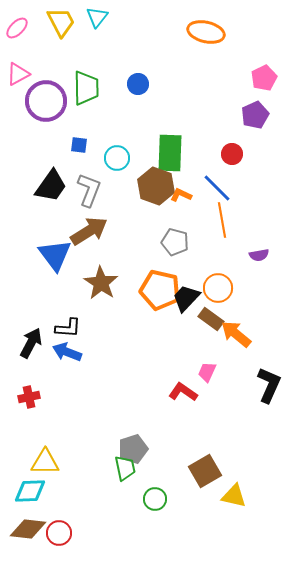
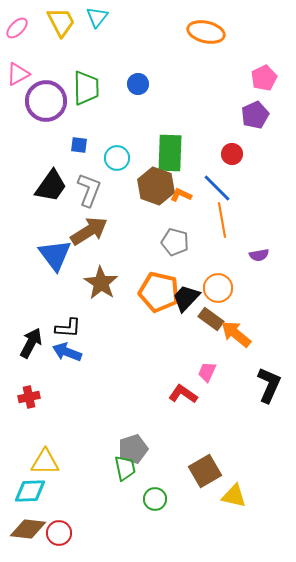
orange pentagon at (160, 290): moved 1 px left, 2 px down
red L-shape at (183, 392): moved 2 px down
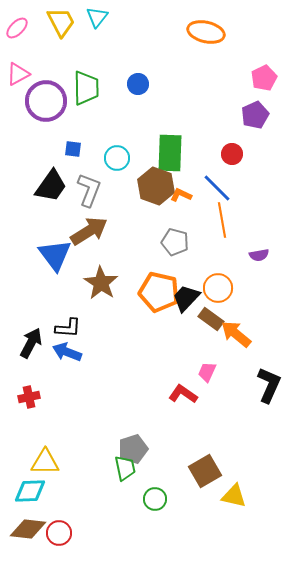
blue square at (79, 145): moved 6 px left, 4 px down
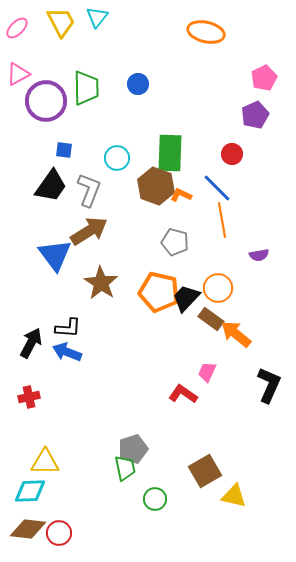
blue square at (73, 149): moved 9 px left, 1 px down
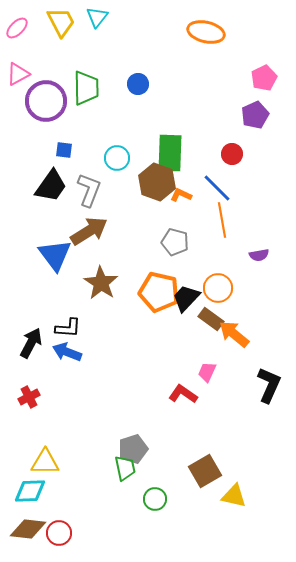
brown hexagon at (156, 186): moved 1 px right, 4 px up
orange arrow at (236, 334): moved 2 px left
red cross at (29, 397): rotated 15 degrees counterclockwise
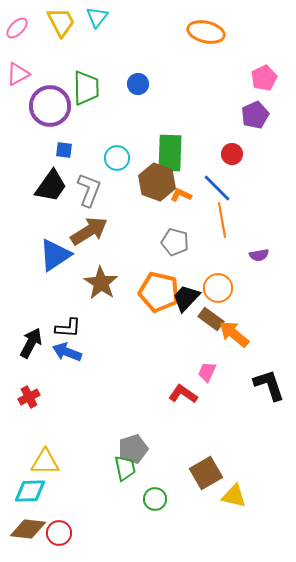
purple circle at (46, 101): moved 4 px right, 5 px down
blue triangle at (55, 255): rotated 33 degrees clockwise
black L-shape at (269, 385): rotated 42 degrees counterclockwise
brown square at (205, 471): moved 1 px right, 2 px down
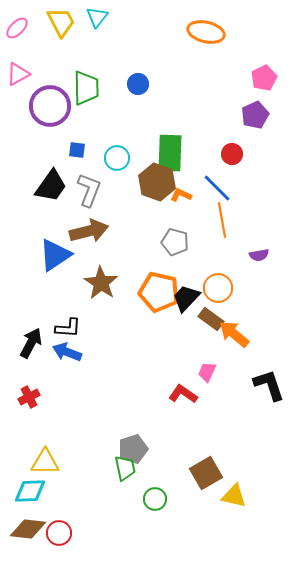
blue square at (64, 150): moved 13 px right
brown arrow at (89, 231): rotated 18 degrees clockwise
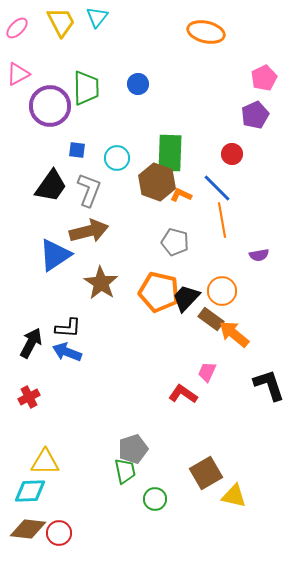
orange circle at (218, 288): moved 4 px right, 3 px down
green trapezoid at (125, 468): moved 3 px down
